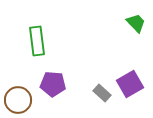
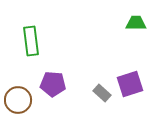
green trapezoid: rotated 45 degrees counterclockwise
green rectangle: moved 6 px left
purple square: rotated 12 degrees clockwise
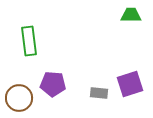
green trapezoid: moved 5 px left, 8 px up
green rectangle: moved 2 px left
gray rectangle: moved 3 px left; rotated 36 degrees counterclockwise
brown circle: moved 1 px right, 2 px up
